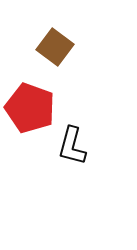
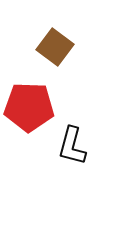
red pentagon: moved 1 px left, 1 px up; rotated 18 degrees counterclockwise
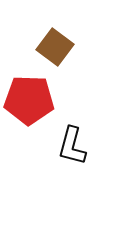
red pentagon: moved 7 px up
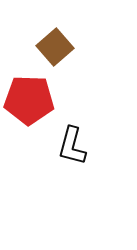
brown square: rotated 12 degrees clockwise
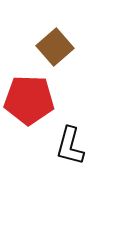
black L-shape: moved 2 px left
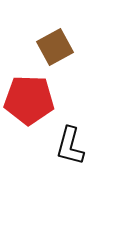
brown square: rotated 12 degrees clockwise
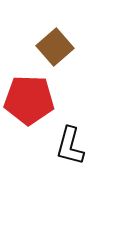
brown square: rotated 12 degrees counterclockwise
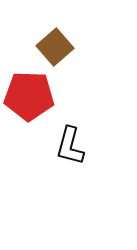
red pentagon: moved 4 px up
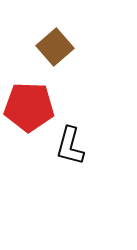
red pentagon: moved 11 px down
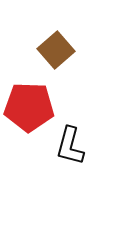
brown square: moved 1 px right, 3 px down
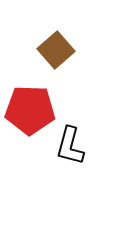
red pentagon: moved 1 px right, 3 px down
